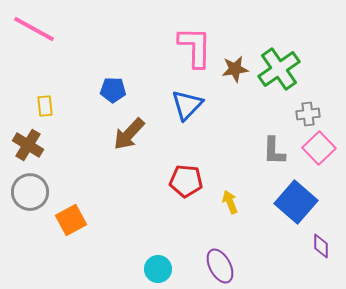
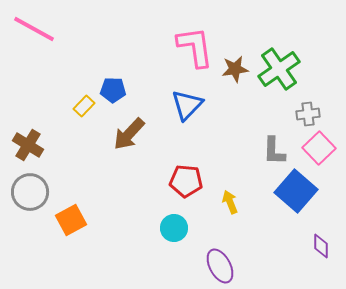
pink L-shape: rotated 9 degrees counterclockwise
yellow rectangle: moved 39 px right; rotated 50 degrees clockwise
blue square: moved 11 px up
cyan circle: moved 16 px right, 41 px up
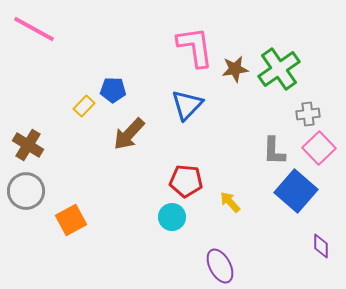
gray circle: moved 4 px left, 1 px up
yellow arrow: rotated 20 degrees counterclockwise
cyan circle: moved 2 px left, 11 px up
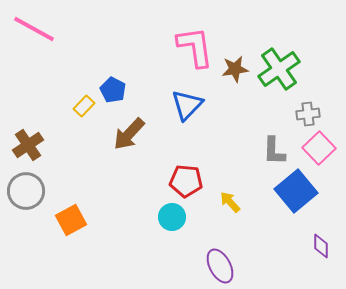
blue pentagon: rotated 25 degrees clockwise
brown cross: rotated 24 degrees clockwise
blue square: rotated 9 degrees clockwise
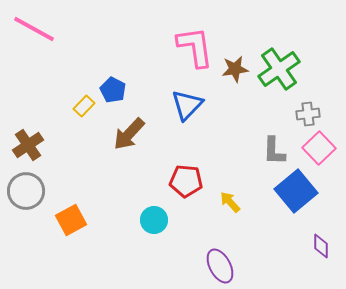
cyan circle: moved 18 px left, 3 px down
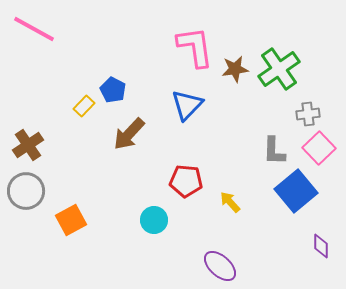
purple ellipse: rotated 20 degrees counterclockwise
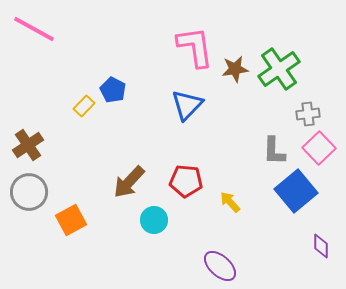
brown arrow: moved 48 px down
gray circle: moved 3 px right, 1 px down
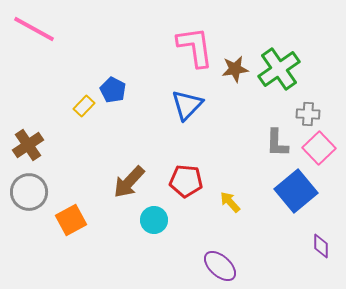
gray cross: rotated 10 degrees clockwise
gray L-shape: moved 3 px right, 8 px up
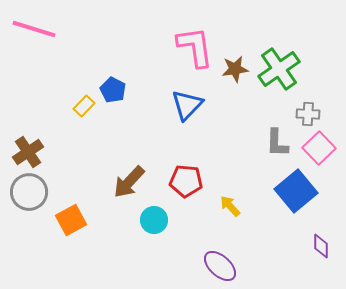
pink line: rotated 12 degrees counterclockwise
brown cross: moved 7 px down
yellow arrow: moved 4 px down
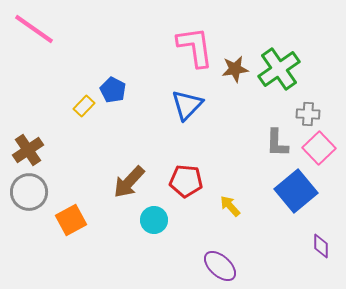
pink line: rotated 18 degrees clockwise
brown cross: moved 2 px up
